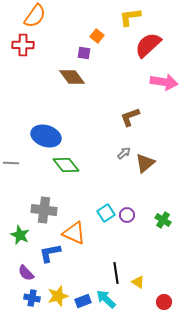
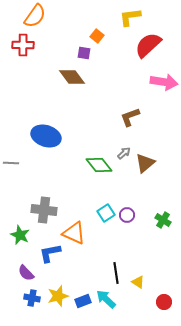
green diamond: moved 33 px right
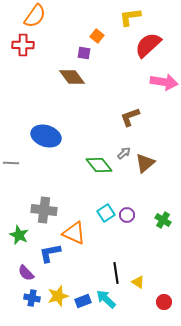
green star: moved 1 px left
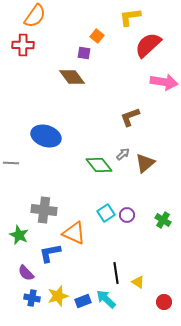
gray arrow: moved 1 px left, 1 px down
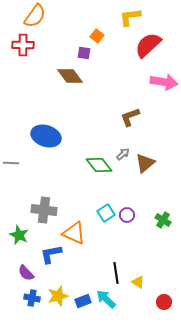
brown diamond: moved 2 px left, 1 px up
blue L-shape: moved 1 px right, 1 px down
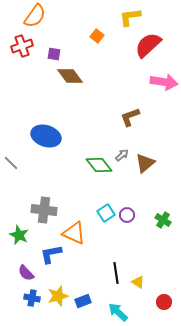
red cross: moved 1 px left, 1 px down; rotated 20 degrees counterclockwise
purple square: moved 30 px left, 1 px down
gray arrow: moved 1 px left, 1 px down
gray line: rotated 42 degrees clockwise
cyan arrow: moved 12 px right, 13 px down
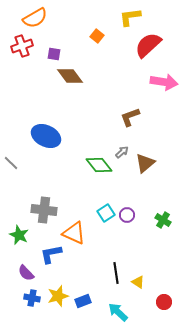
orange semicircle: moved 2 px down; rotated 25 degrees clockwise
blue ellipse: rotated 8 degrees clockwise
gray arrow: moved 3 px up
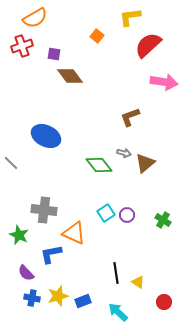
gray arrow: moved 2 px right, 1 px down; rotated 56 degrees clockwise
